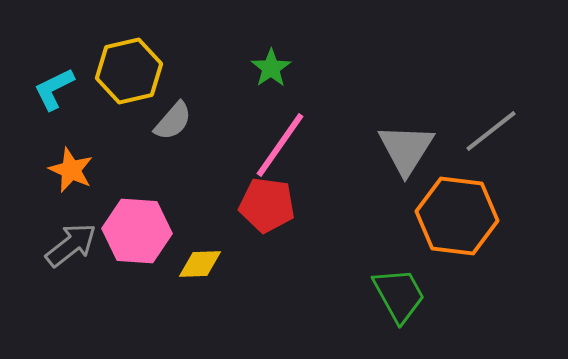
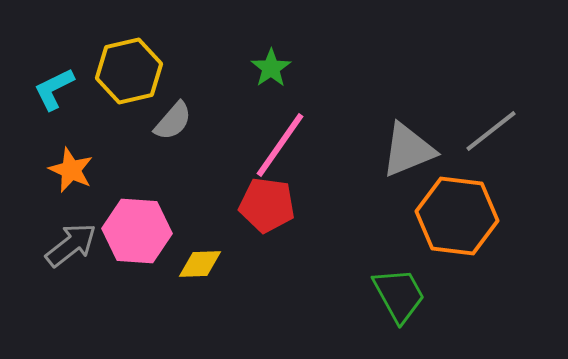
gray triangle: moved 2 px right, 1 px down; rotated 36 degrees clockwise
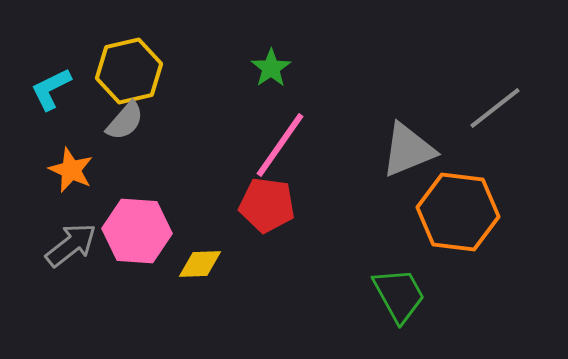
cyan L-shape: moved 3 px left
gray semicircle: moved 48 px left
gray line: moved 4 px right, 23 px up
orange hexagon: moved 1 px right, 4 px up
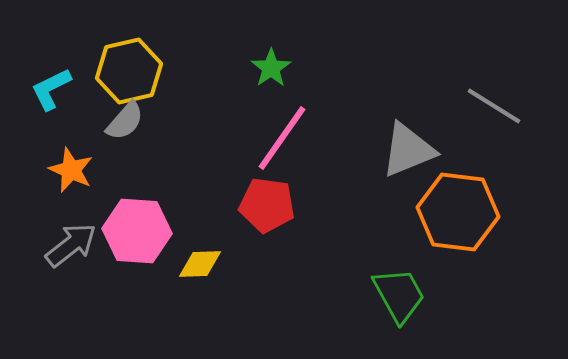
gray line: moved 1 px left, 2 px up; rotated 70 degrees clockwise
pink line: moved 2 px right, 7 px up
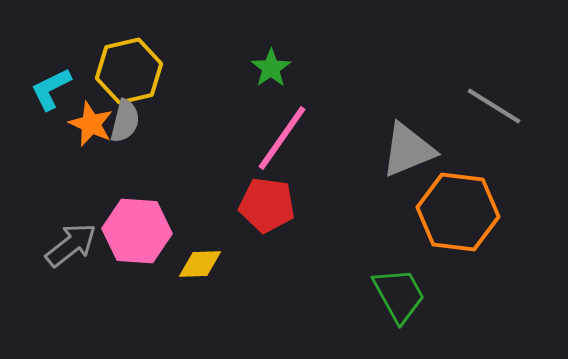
gray semicircle: rotated 27 degrees counterclockwise
orange star: moved 20 px right, 46 px up
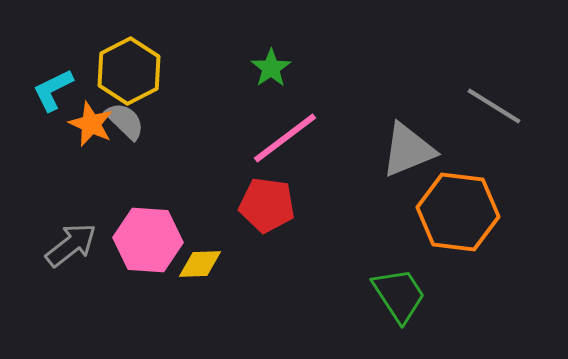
yellow hexagon: rotated 14 degrees counterclockwise
cyan L-shape: moved 2 px right, 1 px down
gray semicircle: rotated 60 degrees counterclockwise
pink line: moved 3 px right; rotated 18 degrees clockwise
pink hexagon: moved 11 px right, 9 px down
green trapezoid: rotated 4 degrees counterclockwise
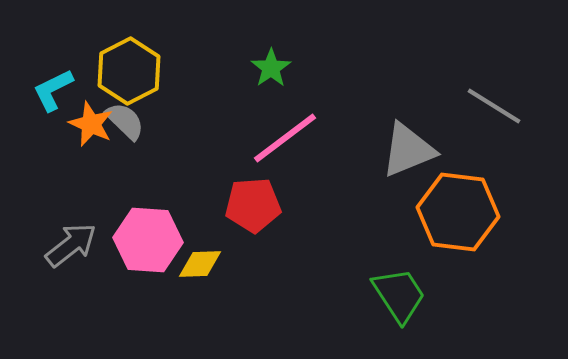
red pentagon: moved 14 px left; rotated 12 degrees counterclockwise
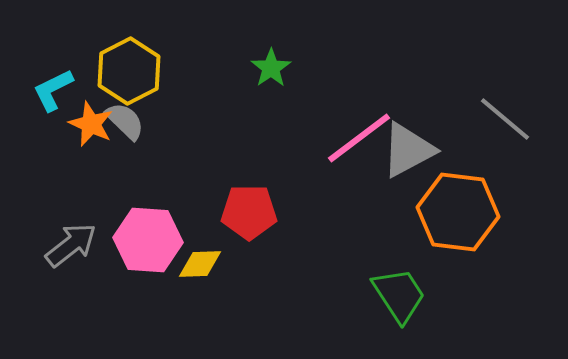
gray line: moved 11 px right, 13 px down; rotated 8 degrees clockwise
pink line: moved 74 px right
gray triangle: rotated 6 degrees counterclockwise
red pentagon: moved 4 px left, 7 px down; rotated 4 degrees clockwise
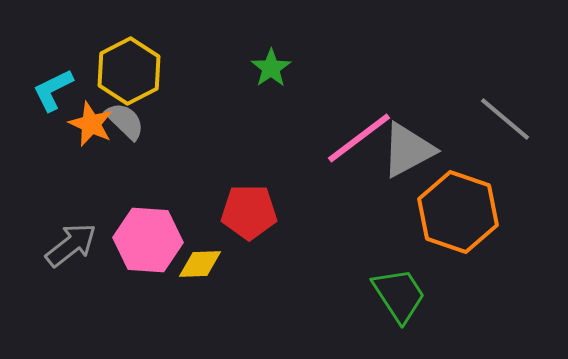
orange hexagon: rotated 12 degrees clockwise
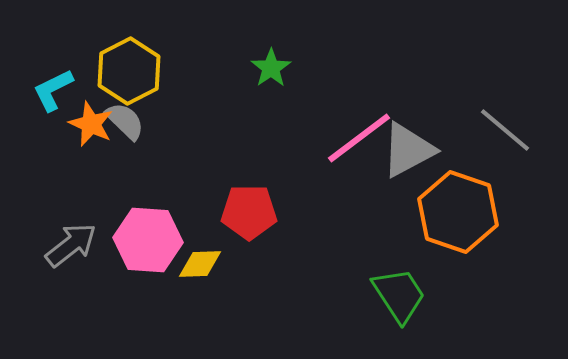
gray line: moved 11 px down
